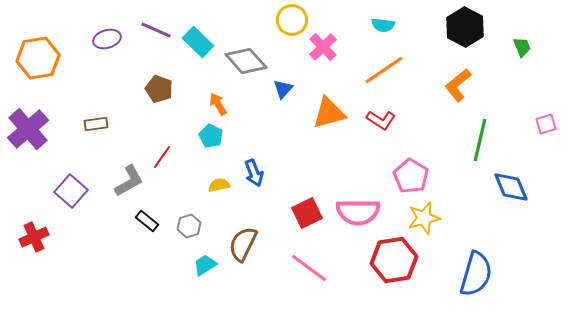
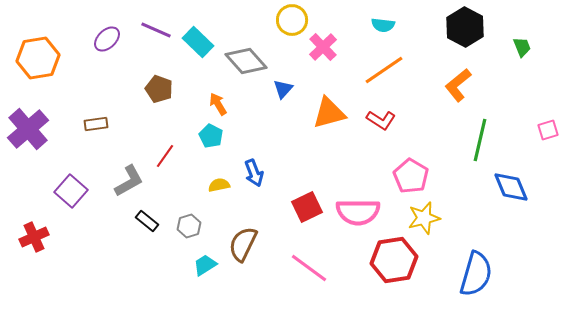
purple ellipse: rotated 28 degrees counterclockwise
pink square: moved 2 px right, 6 px down
red line: moved 3 px right, 1 px up
red square: moved 6 px up
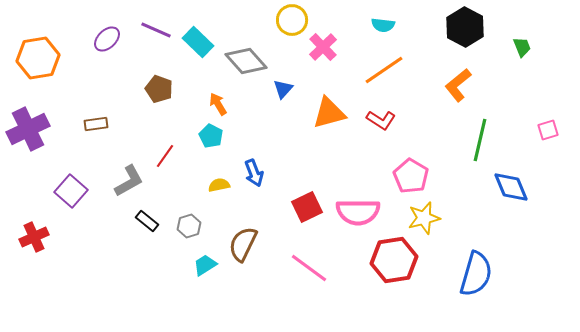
purple cross: rotated 15 degrees clockwise
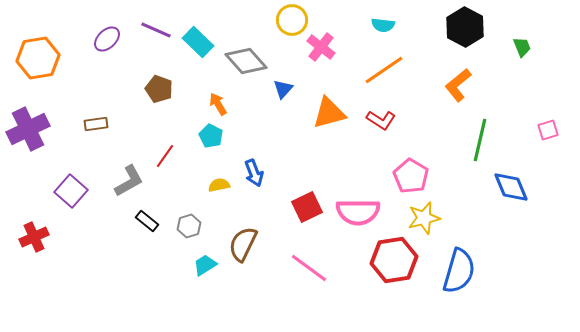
pink cross: moved 2 px left; rotated 8 degrees counterclockwise
blue semicircle: moved 17 px left, 3 px up
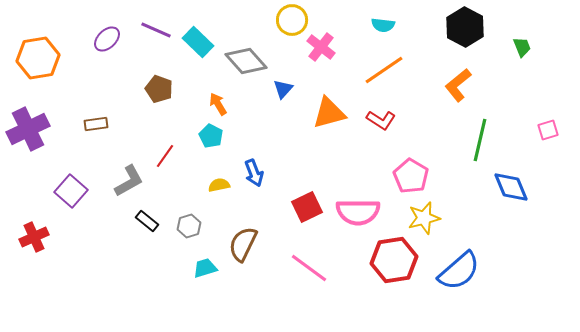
cyan trapezoid: moved 3 px down; rotated 15 degrees clockwise
blue semicircle: rotated 33 degrees clockwise
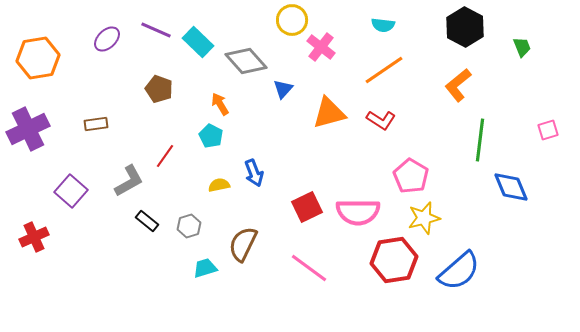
orange arrow: moved 2 px right
green line: rotated 6 degrees counterclockwise
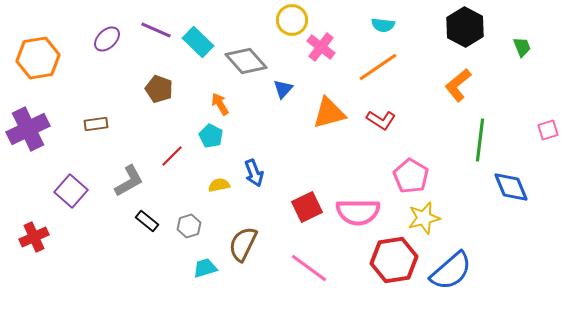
orange line: moved 6 px left, 3 px up
red line: moved 7 px right; rotated 10 degrees clockwise
blue semicircle: moved 8 px left
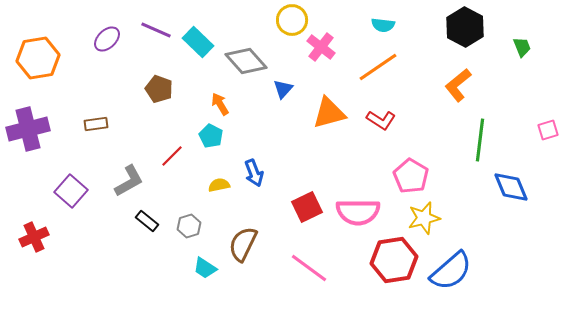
purple cross: rotated 12 degrees clockwise
cyan trapezoid: rotated 130 degrees counterclockwise
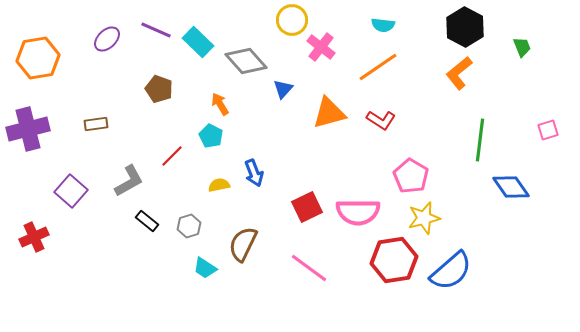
orange L-shape: moved 1 px right, 12 px up
blue diamond: rotated 12 degrees counterclockwise
